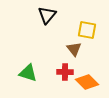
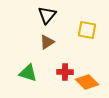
brown triangle: moved 27 px left, 7 px up; rotated 35 degrees clockwise
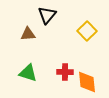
yellow square: moved 1 px down; rotated 36 degrees clockwise
brown triangle: moved 19 px left, 8 px up; rotated 28 degrees clockwise
orange diamond: rotated 40 degrees clockwise
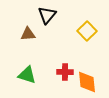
green triangle: moved 1 px left, 2 px down
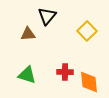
black triangle: moved 1 px down
orange diamond: moved 2 px right
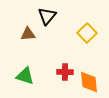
yellow square: moved 2 px down
green triangle: moved 2 px left, 1 px down
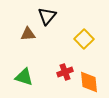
yellow square: moved 3 px left, 6 px down
red cross: rotated 21 degrees counterclockwise
green triangle: moved 1 px left, 1 px down
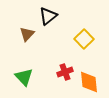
black triangle: moved 1 px right; rotated 12 degrees clockwise
brown triangle: moved 1 px left; rotated 42 degrees counterclockwise
green triangle: rotated 30 degrees clockwise
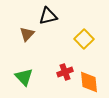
black triangle: rotated 24 degrees clockwise
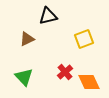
brown triangle: moved 5 px down; rotated 21 degrees clockwise
yellow square: rotated 24 degrees clockwise
red cross: rotated 21 degrees counterclockwise
orange diamond: rotated 20 degrees counterclockwise
